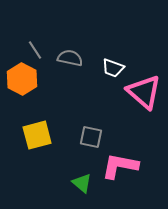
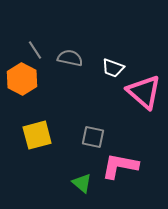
gray square: moved 2 px right
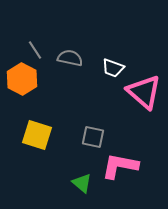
yellow square: rotated 32 degrees clockwise
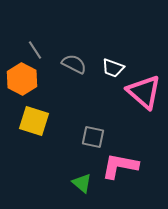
gray semicircle: moved 4 px right, 6 px down; rotated 15 degrees clockwise
yellow square: moved 3 px left, 14 px up
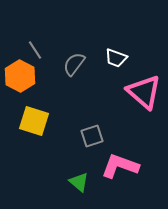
gray semicircle: rotated 80 degrees counterclockwise
white trapezoid: moved 3 px right, 10 px up
orange hexagon: moved 2 px left, 3 px up
gray square: moved 1 px left, 1 px up; rotated 30 degrees counterclockwise
pink L-shape: rotated 9 degrees clockwise
green triangle: moved 3 px left, 1 px up
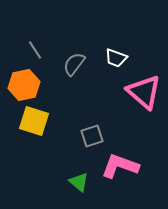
orange hexagon: moved 4 px right, 9 px down; rotated 20 degrees clockwise
